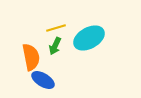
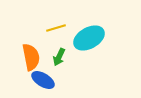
green arrow: moved 4 px right, 11 px down
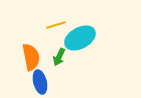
yellow line: moved 3 px up
cyan ellipse: moved 9 px left
blue ellipse: moved 3 px left, 2 px down; rotated 45 degrees clockwise
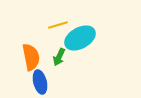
yellow line: moved 2 px right
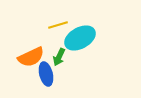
orange semicircle: rotated 76 degrees clockwise
blue ellipse: moved 6 px right, 8 px up
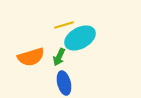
yellow line: moved 6 px right
orange semicircle: rotated 8 degrees clockwise
blue ellipse: moved 18 px right, 9 px down
